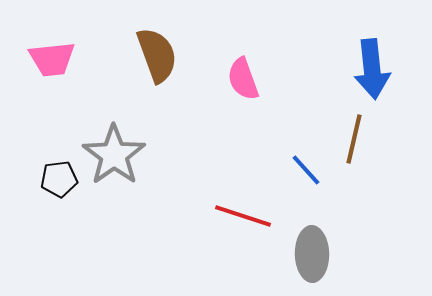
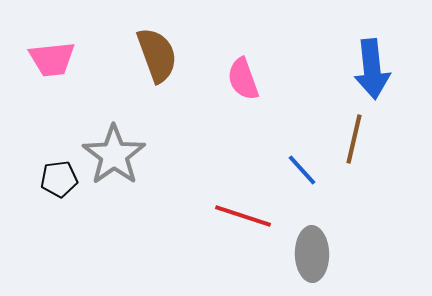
blue line: moved 4 px left
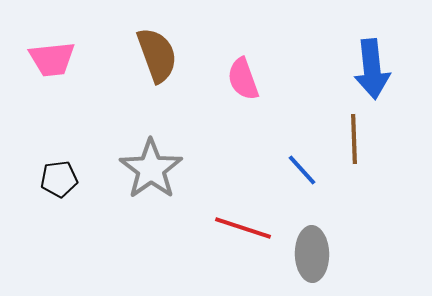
brown line: rotated 15 degrees counterclockwise
gray star: moved 37 px right, 14 px down
red line: moved 12 px down
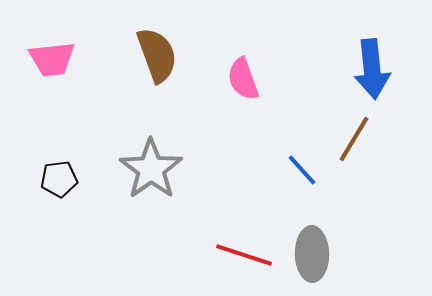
brown line: rotated 33 degrees clockwise
red line: moved 1 px right, 27 px down
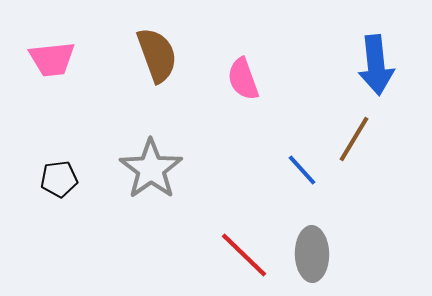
blue arrow: moved 4 px right, 4 px up
red line: rotated 26 degrees clockwise
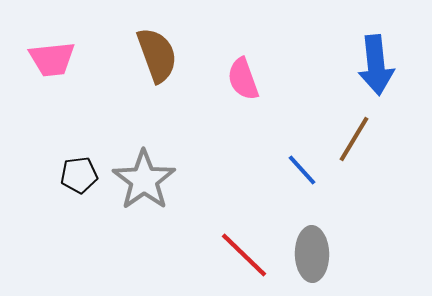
gray star: moved 7 px left, 11 px down
black pentagon: moved 20 px right, 4 px up
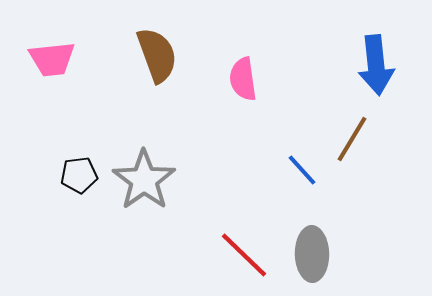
pink semicircle: rotated 12 degrees clockwise
brown line: moved 2 px left
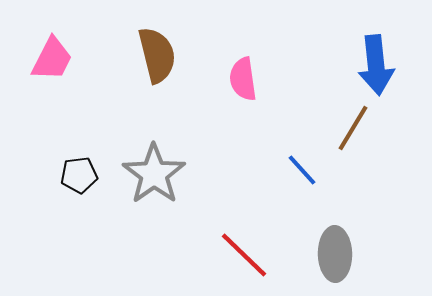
brown semicircle: rotated 6 degrees clockwise
pink trapezoid: rotated 57 degrees counterclockwise
brown line: moved 1 px right, 11 px up
gray star: moved 10 px right, 6 px up
gray ellipse: moved 23 px right
